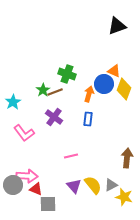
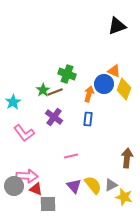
gray circle: moved 1 px right, 1 px down
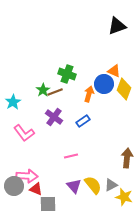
blue rectangle: moved 5 px left, 2 px down; rotated 48 degrees clockwise
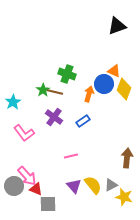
brown line: rotated 35 degrees clockwise
pink arrow: rotated 45 degrees clockwise
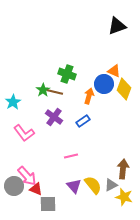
orange arrow: moved 2 px down
brown arrow: moved 4 px left, 11 px down
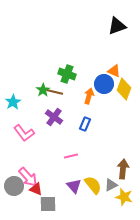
blue rectangle: moved 2 px right, 3 px down; rotated 32 degrees counterclockwise
pink arrow: moved 1 px right, 1 px down
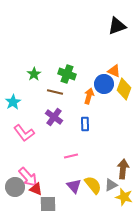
green star: moved 9 px left, 16 px up
blue rectangle: rotated 24 degrees counterclockwise
gray circle: moved 1 px right, 1 px down
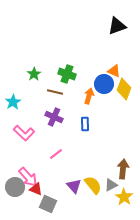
purple cross: rotated 12 degrees counterclockwise
pink L-shape: rotated 10 degrees counterclockwise
pink line: moved 15 px left, 2 px up; rotated 24 degrees counterclockwise
yellow star: rotated 18 degrees clockwise
gray square: rotated 24 degrees clockwise
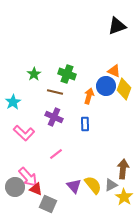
blue circle: moved 2 px right, 2 px down
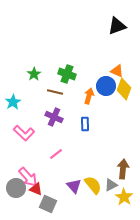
orange triangle: moved 3 px right
gray circle: moved 1 px right, 1 px down
